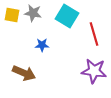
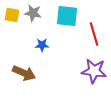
cyan square: rotated 25 degrees counterclockwise
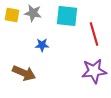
purple star: rotated 15 degrees counterclockwise
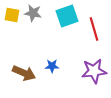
cyan square: rotated 25 degrees counterclockwise
red line: moved 5 px up
blue star: moved 10 px right, 21 px down
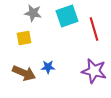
yellow square: moved 12 px right, 23 px down; rotated 21 degrees counterclockwise
blue star: moved 4 px left, 1 px down
purple star: rotated 20 degrees clockwise
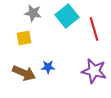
cyan square: rotated 20 degrees counterclockwise
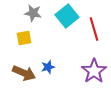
blue star: rotated 16 degrees counterclockwise
purple star: rotated 25 degrees clockwise
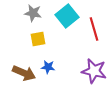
yellow square: moved 14 px right, 1 px down
blue star: rotated 24 degrees clockwise
purple star: rotated 25 degrees counterclockwise
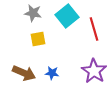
blue star: moved 4 px right, 6 px down
purple star: rotated 20 degrees clockwise
